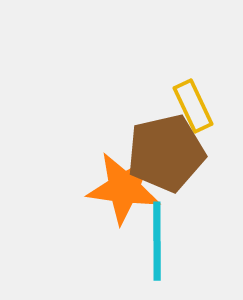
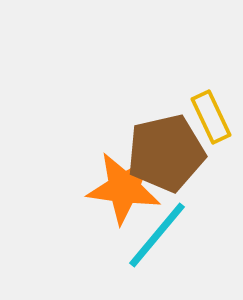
yellow rectangle: moved 18 px right, 11 px down
cyan line: moved 6 px up; rotated 40 degrees clockwise
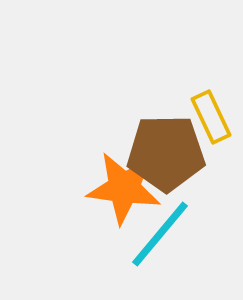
brown pentagon: rotated 12 degrees clockwise
cyan line: moved 3 px right, 1 px up
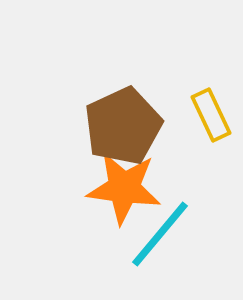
yellow rectangle: moved 2 px up
brown pentagon: moved 43 px left, 27 px up; rotated 24 degrees counterclockwise
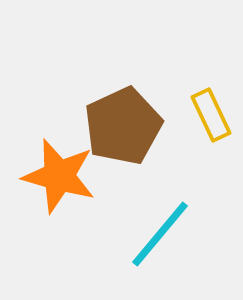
orange star: moved 65 px left, 12 px up; rotated 8 degrees clockwise
